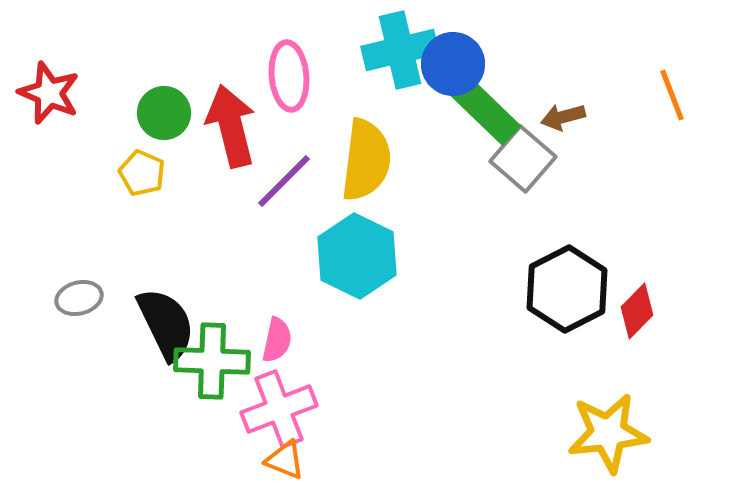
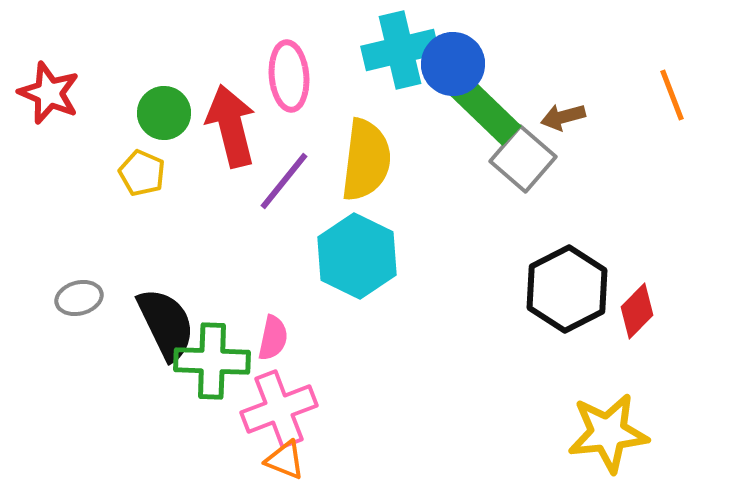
purple line: rotated 6 degrees counterclockwise
pink semicircle: moved 4 px left, 2 px up
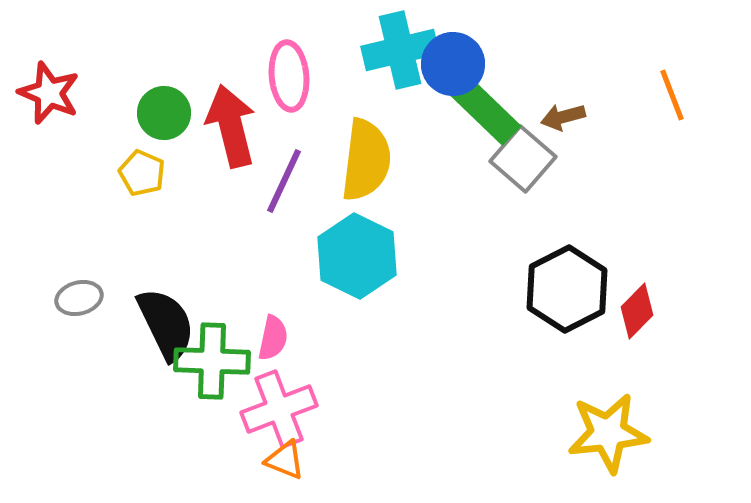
purple line: rotated 14 degrees counterclockwise
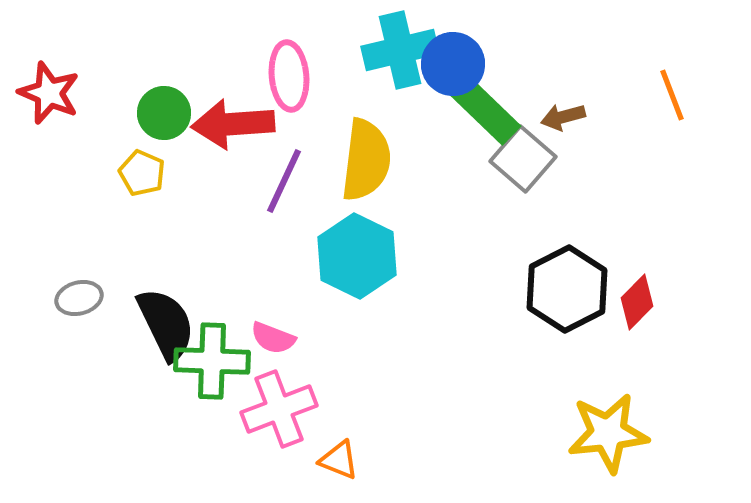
red arrow: moved 2 px right, 2 px up; rotated 80 degrees counterclockwise
red diamond: moved 9 px up
pink semicircle: rotated 99 degrees clockwise
orange triangle: moved 54 px right
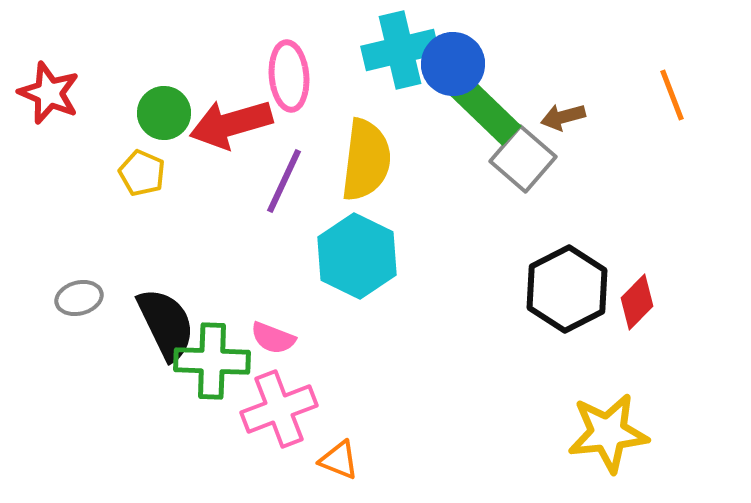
red arrow: moved 2 px left; rotated 12 degrees counterclockwise
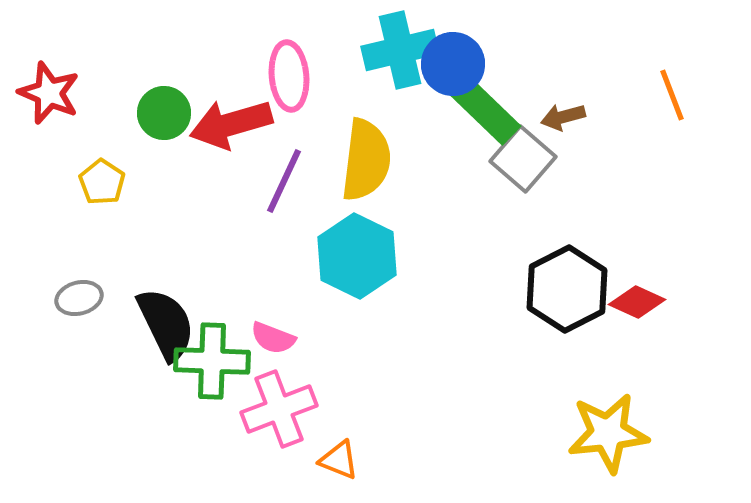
yellow pentagon: moved 40 px left, 9 px down; rotated 9 degrees clockwise
red diamond: rotated 70 degrees clockwise
